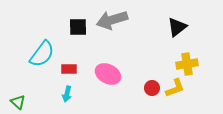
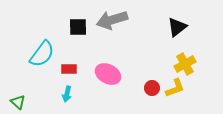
yellow cross: moved 2 px left; rotated 20 degrees counterclockwise
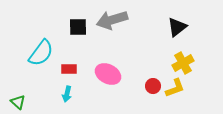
cyan semicircle: moved 1 px left, 1 px up
yellow cross: moved 2 px left, 1 px up
red circle: moved 1 px right, 2 px up
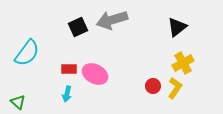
black square: rotated 24 degrees counterclockwise
cyan semicircle: moved 14 px left
pink ellipse: moved 13 px left
yellow L-shape: rotated 35 degrees counterclockwise
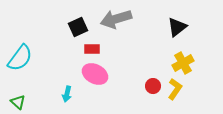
gray arrow: moved 4 px right, 1 px up
cyan semicircle: moved 7 px left, 5 px down
red rectangle: moved 23 px right, 20 px up
yellow L-shape: moved 1 px down
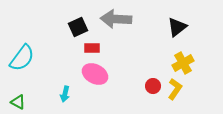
gray arrow: rotated 20 degrees clockwise
red rectangle: moved 1 px up
cyan semicircle: moved 2 px right
cyan arrow: moved 2 px left
green triangle: rotated 14 degrees counterclockwise
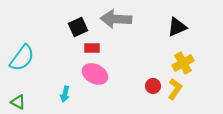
black triangle: rotated 15 degrees clockwise
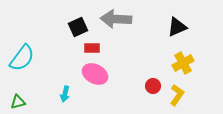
yellow L-shape: moved 2 px right, 6 px down
green triangle: rotated 42 degrees counterclockwise
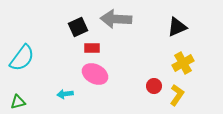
red circle: moved 1 px right
cyan arrow: rotated 70 degrees clockwise
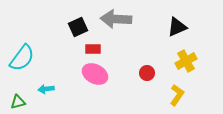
red rectangle: moved 1 px right, 1 px down
yellow cross: moved 3 px right, 2 px up
red circle: moved 7 px left, 13 px up
cyan arrow: moved 19 px left, 5 px up
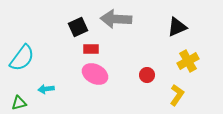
red rectangle: moved 2 px left
yellow cross: moved 2 px right
red circle: moved 2 px down
green triangle: moved 1 px right, 1 px down
